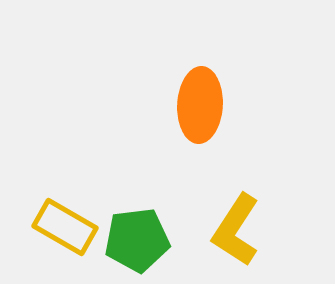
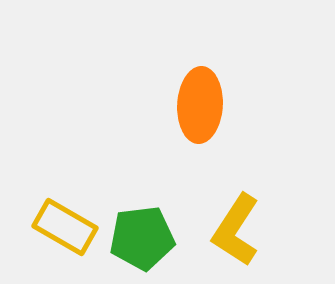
green pentagon: moved 5 px right, 2 px up
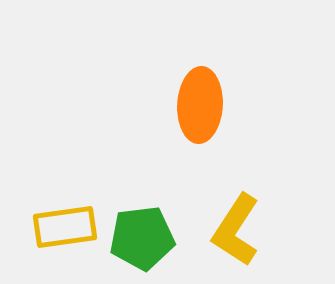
yellow rectangle: rotated 38 degrees counterclockwise
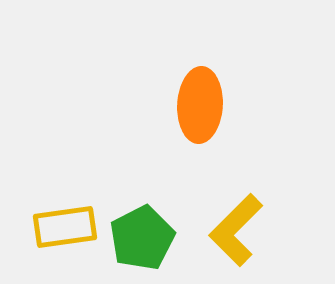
yellow L-shape: rotated 12 degrees clockwise
green pentagon: rotated 20 degrees counterclockwise
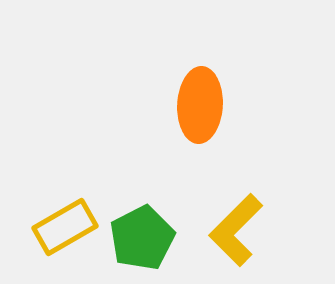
yellow rectangle: rotated 22 degrees counterclockwise
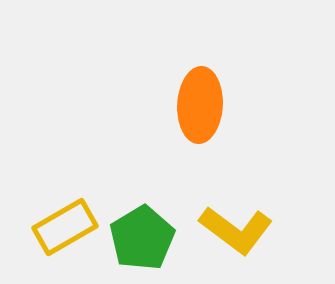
yellow L-shape: rotated 98 degrees counterclockwise
green pentagon: rotated 4 degrees counterclockwise
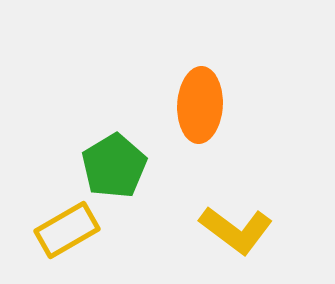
yellow rectangle: moved 2 px right, 3 px down
green pentagon: moved 28 px left, 72 px up
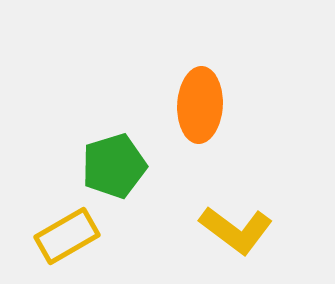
green pentagon: rotated 14 degrees clockwise
yellow rectangle: moved 6 px down
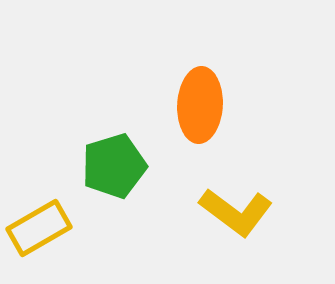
yellow L-shape: moved 18 px up
yellow rectangle: moved 28 px left, 8 px up
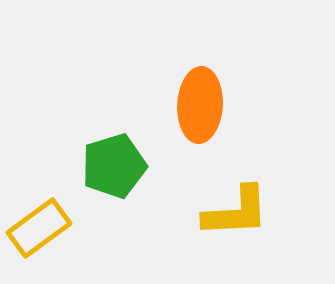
yellow L-shape: rotated 40 degrees counterclockwise
yellow rectangle: rotated 6 degrees counterclockwise
